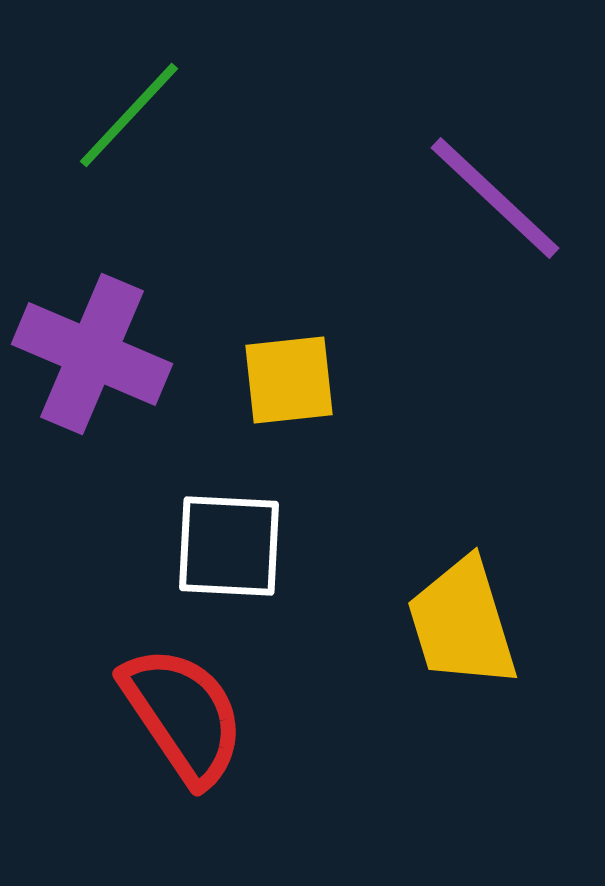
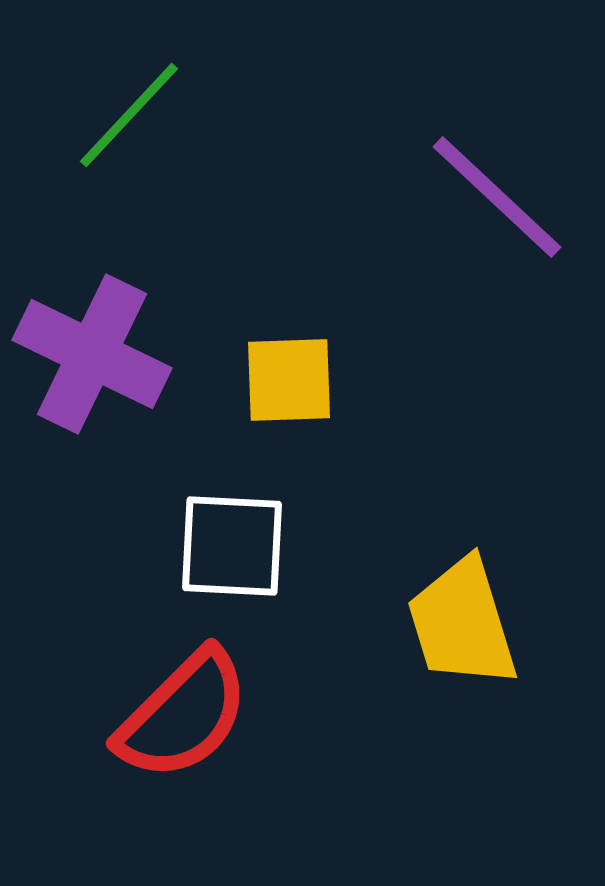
purple line: moved 2 px right, 1 px up
purple cross: rotated 3 degrees clockwise
yellow square: rotated 4 degrees clockwise
white square: moved 3 px right
red semicircle: rotated 79 degrees clockwise
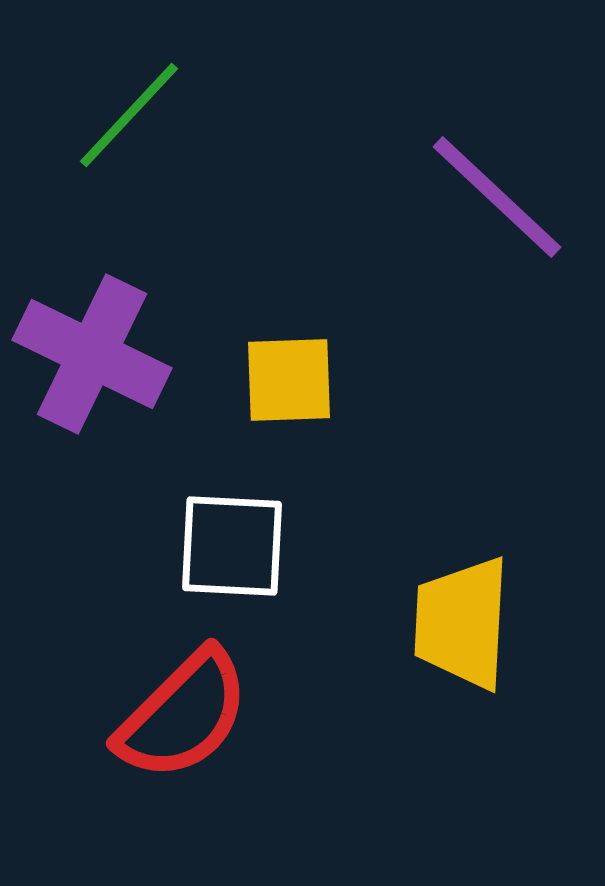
yellow trapezoid: rotated 20 degrees clockwise
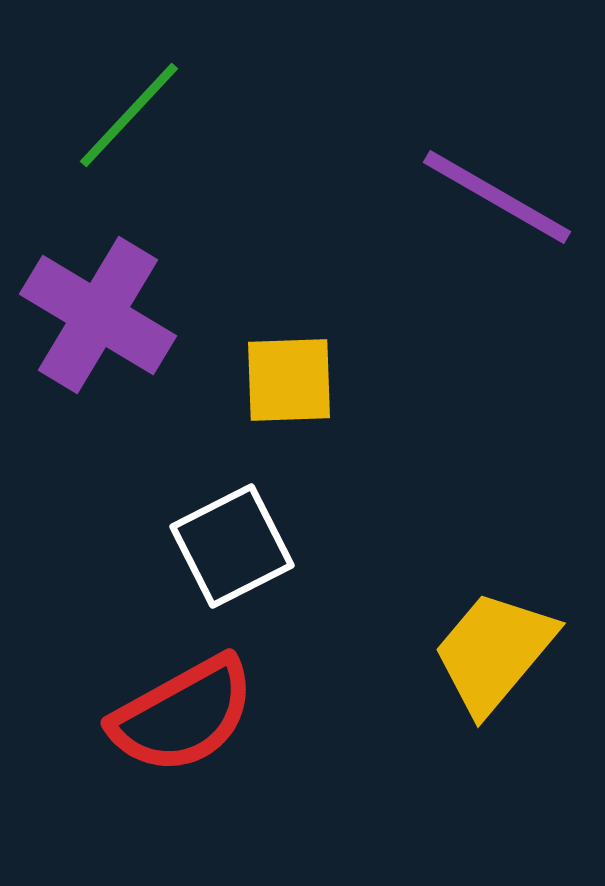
purple line: rotated 13 degrees counterclockwise
purple cross: moved 6 px right, 39 px up; rotated 5 degrees clockwise
white square: rotated 30 degrees counterclockwise
yellow trapezoid: moved 32 px right, 29 px down; rotated 37 degrees clockwise
red semicircle: rotated 16 degrees clockwise
